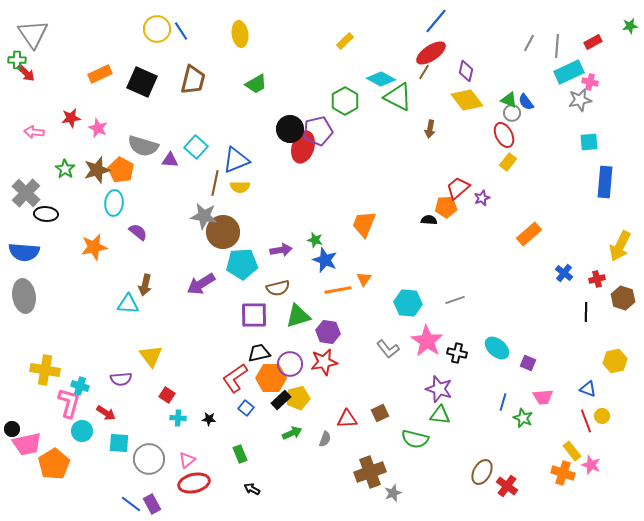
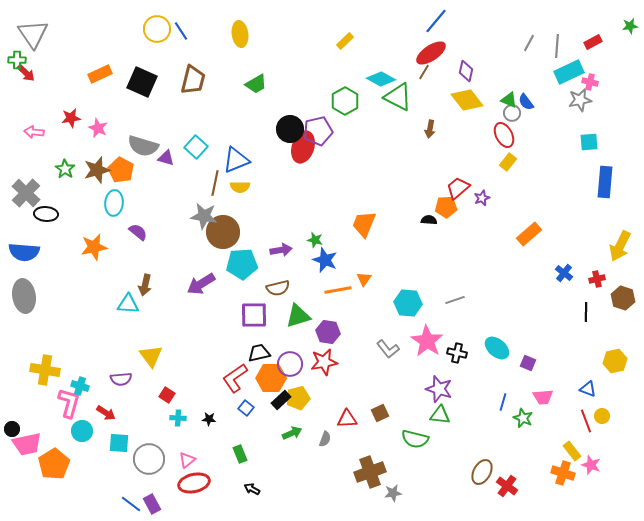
purple triangle at (170, 160): moved 4 px left, 2 px up; rotated 12 degrees clockwise
gray star at (393, 493): rotated 12 degrees clockwise
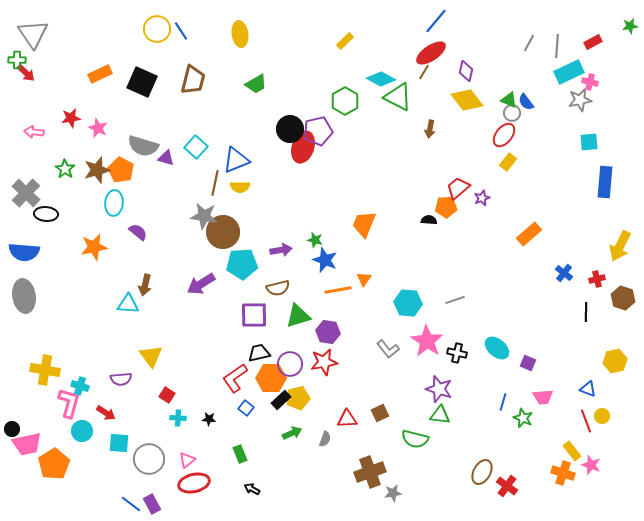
red ellipse at (504, 135): rotated 65 degrees clockwise
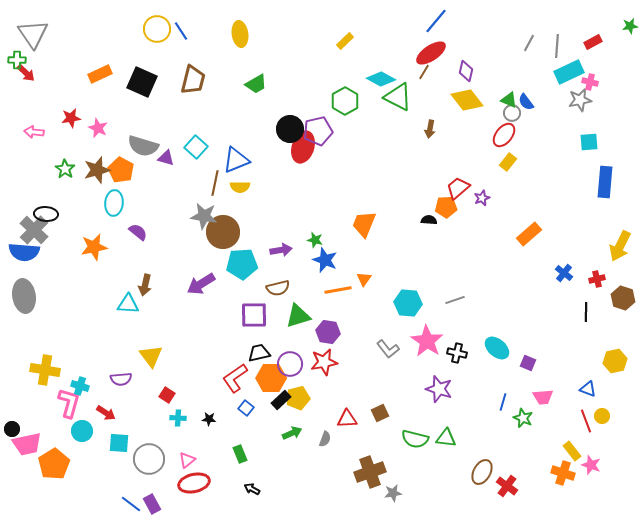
gray cross at (26, 193): moved 8 px right, 37 px down
green triangle at (440, 415): moved 6 px right, 23 px down
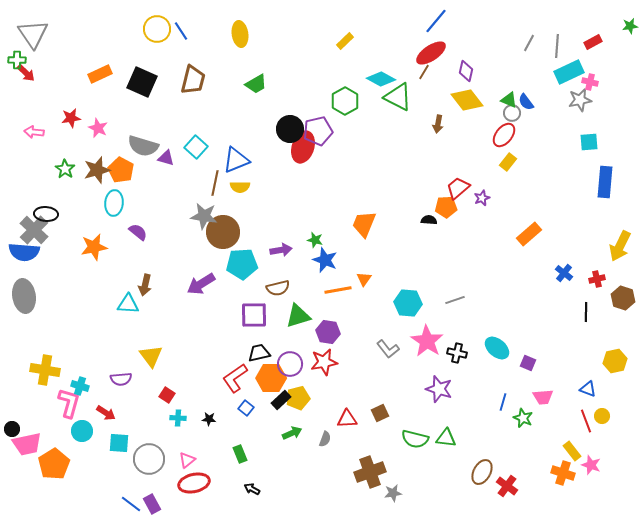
brown arrow at (430, 129): moved 8 px right, 5 px up
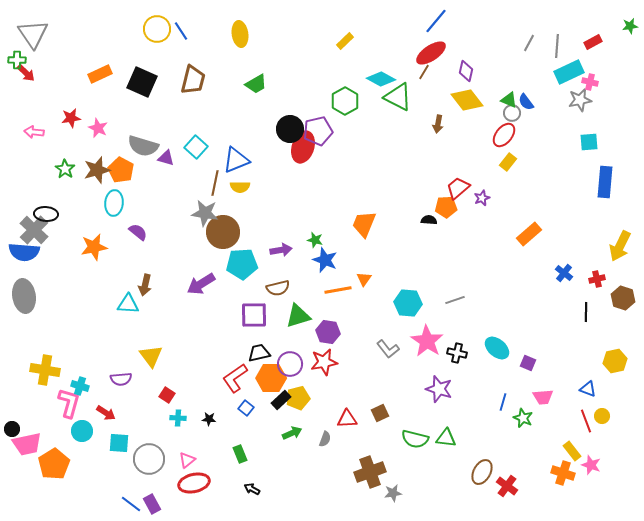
gray star at (204, 216): moved 1 px right, 3 px up
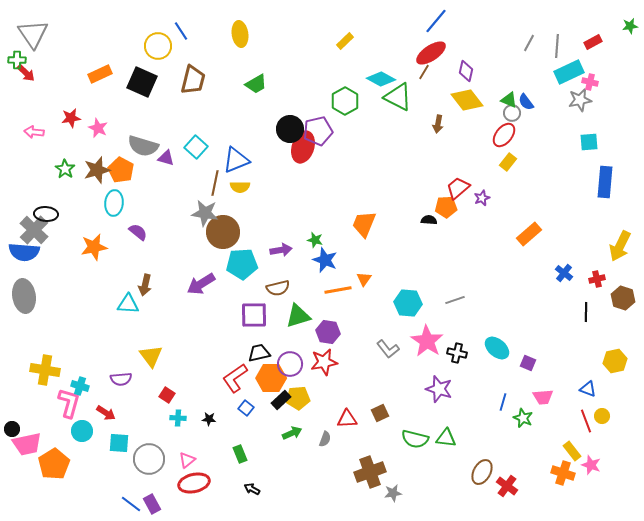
yellow circle at (157, 29): moved 1 px right, 17 px down
yellow pentagon at (298, 398): rotated 10 degrees clockwise
